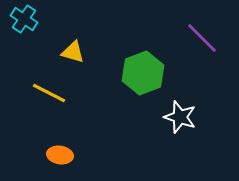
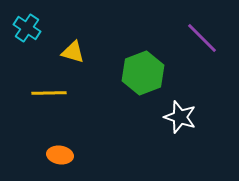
cyan cross: moved 3 px right, 9 px down
yellow line: rotated 28 degrees counterclockwise
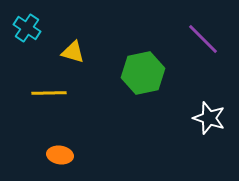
purple line: moved 1 px right, 1 px down
green hexagon: rotated 9 degrees clockwise
white star: moved 29 px right, 1 px down
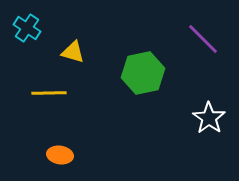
white star: rotated 16 degrees clockwise
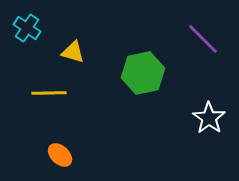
orange ellipse: rotated 35 degrees clockwise
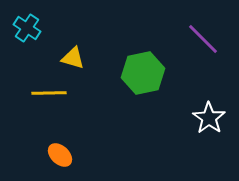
yellow triangle: moved 6 px down
